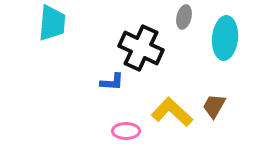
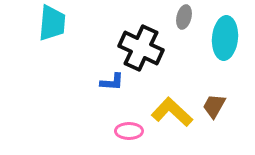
pink ellipse: moved 3 px right
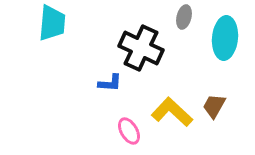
blue L-shape: moved 2 px left, 1 px down
pink ellipse: rotated 60 degrees clockwise
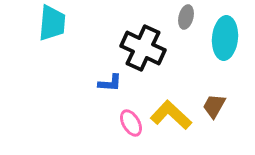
gray ellipse: moved 2 px right
black cross: moved 2 px right
yellow L-shape: moved 1 px left, 3 px down
pink ellipse: moved 2 px right, 8 px up
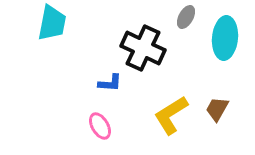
gray ellipse: rotated 15 degrees clockwise
cyan trapezoid: rotated 6 degrees clockwise
brown trapezoid: moved 3 px right, 3 px down
yellow L-shape: rotated 75 degrees counterclockwise
pink ellipse: moved 31 px left, 3 px down
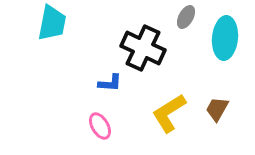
yellow L-shape: moved 2 px left, 2 px up
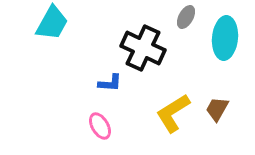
cyan trapezoid: rotated 18 degrees clockwise
yellow L-shape: moved 4 px right
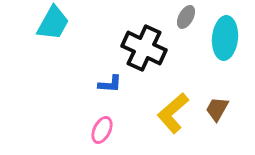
cyan trapezoid: moved 1 px right
black cross: moved 1 px right
blue L-shape: moved 1 px down
yellow L-shape: rotated 9 degrees counterclockwise
pink ellipse: moved 2 px right, 4 px down; rotated 56 degrees clockwise
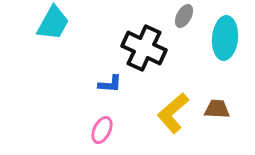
gray ellipse: moved 2 px left, 1 px up
brown trapezoid: rotated 64 degrees clockwise
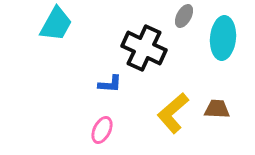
cyan trapezoid: moved 3 px right, 1 px down
cyan ellipse: moved 2 px left
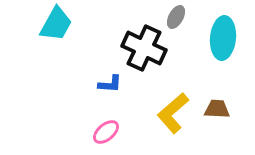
gray ellipse: moved 8 px left, 1 px down
pink ellipse: moved 4 px right, 2 px down; rotated 24 degrees clockwise
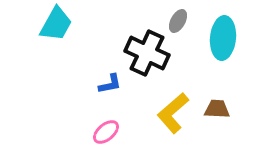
gray ellipse: moved 2 px right, 4 px down
black cross: moved 3 px right, 5 px down
blue L-shape: rotated 15 degrees counterclockwise
